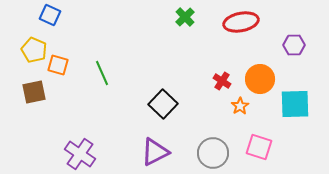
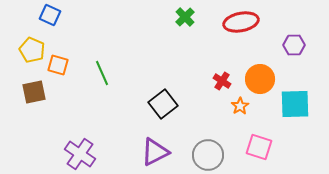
yellow pentagon: moved 2 px left
black square: rotated 8 degrees clockwise
gray circle: moved 5 px left, 2 px down
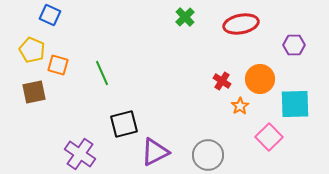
red ellipse: moved 2 px down
black square: moved 39 px left, 20 px down; rotated 24 degrees clockwise
pink square: moved 10 px right, 10 px up; rotated 28 degrees clockwise
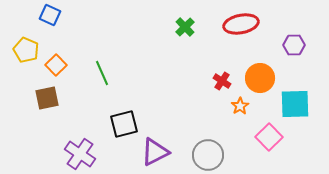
green cross: moved 10 px down
yellow pentagon: moved 6 px left
orange square: moved 2 px left; rotated 30 degrees clockwise
orange circle: moved 1 px up
brown square: moved 13 px right, 6 px down
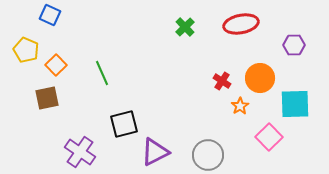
purple cross: moved 2 px up
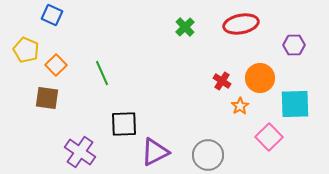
blue square: moved 2 px right
brown square: rotated 20 degrees clockwise
black square: rotated 12 degrees clockwise
